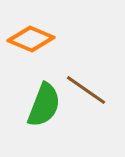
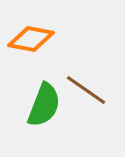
orange diamond: rotated 12 degrees counterclockwise
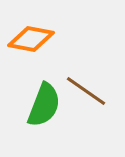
brown line: moved 1 px down
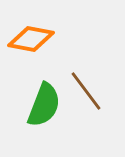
brown line: rotated 18 degrees clockwise
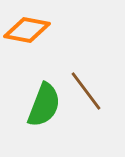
orange diamond: moved 4 px left, 9 px up
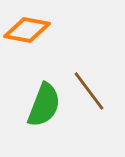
brown line: moved 3 px right
